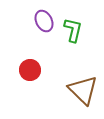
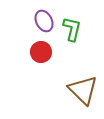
green L-shape: moved 1 px left, 1 px up
red circle: moved 11 px right, 18 px up
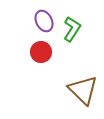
green L-shape: rotated 20 degrees clockwise
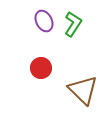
green L-shape: moved 1 px right, 5 px up
red circle: moved 16 px down
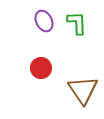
green L-shape: moved 4 px right, 1 px up; rotated 35 degrees counterclockwise
brown triangle: rotated 12 degrees clockwise
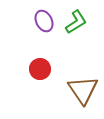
green L-shape: moved 1 px left, 1 px up; rotated 60 degrees clockwise
red circle: moved 1 px left, 1 px down
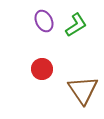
green L-shape: moved 3 px down
red circle: moved 2 px right
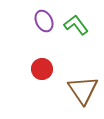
green L-shape: rotated 95 degrees counterclockwise
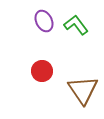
red circle: moved 2 px down
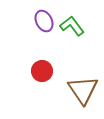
green L-shape: moved 4 px left, 1 px down
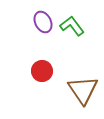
purple ellipse: moved 1 px left, 1 px down
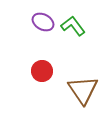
purple ellipse: rotated 35 degrees counterclockwise
green L-shape: moved 1 px right
